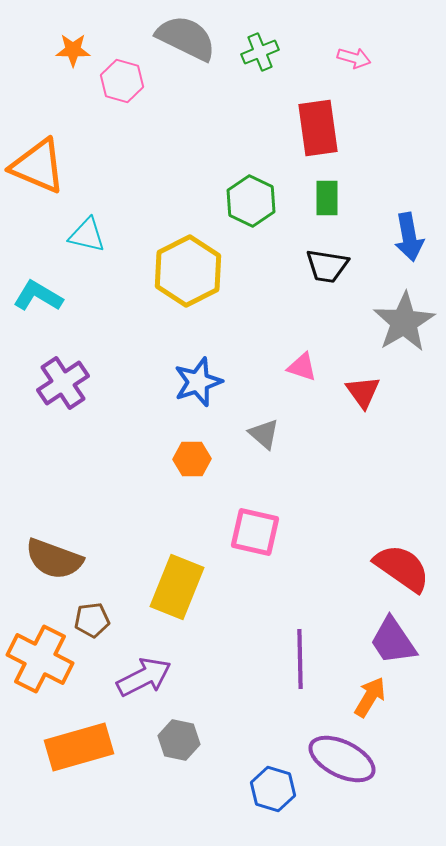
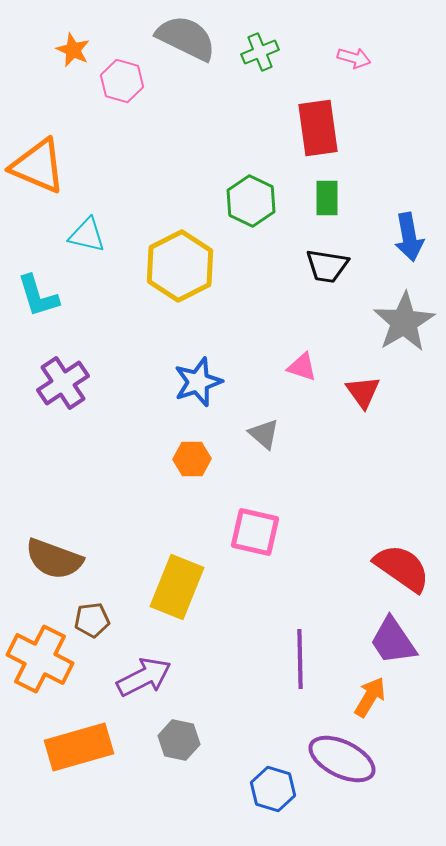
orange star: rotated 24 degrees clockwise
yellow hexagon: moved 8 px left, 5 px up
cyan L-shape: rotated 138 degrees counterclockwise
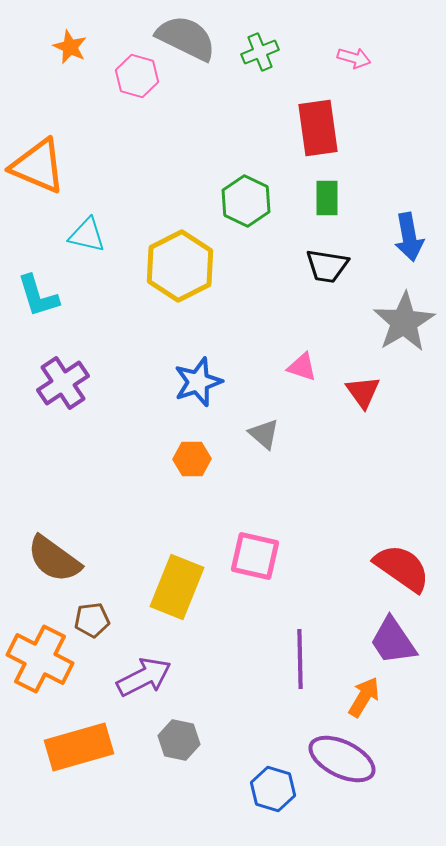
orange star: moved 3 px left, 3 px up
pink hexagon: moved 15 px right, 5 px up
green hexagon: moved 5 px left
pink square: moved 24 px down
brown semicircle: rotated 16 degrees clockwise
orange arrow: moved 6 px left
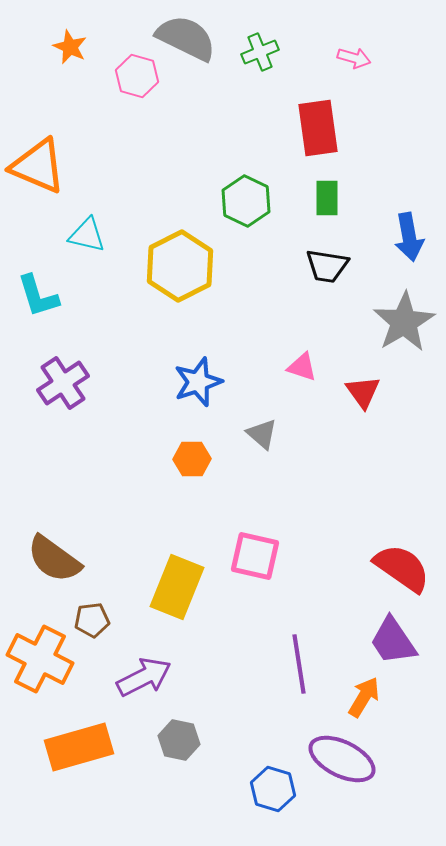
gray triangle: moved 2 px left
purple line: moved 1 px left, 5 px down; rotated 8 degrees counterclockwise
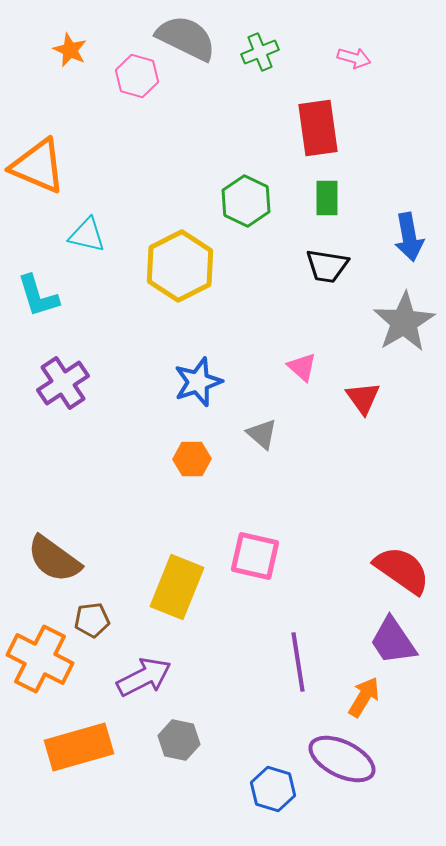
orange star: moved 3 px down
pink triangle: rotated 24 degrees clockwise
red triangle: moved 6 px down
red semicircle: moved 2 px down
purple line: moved 1 px left, 2 px up
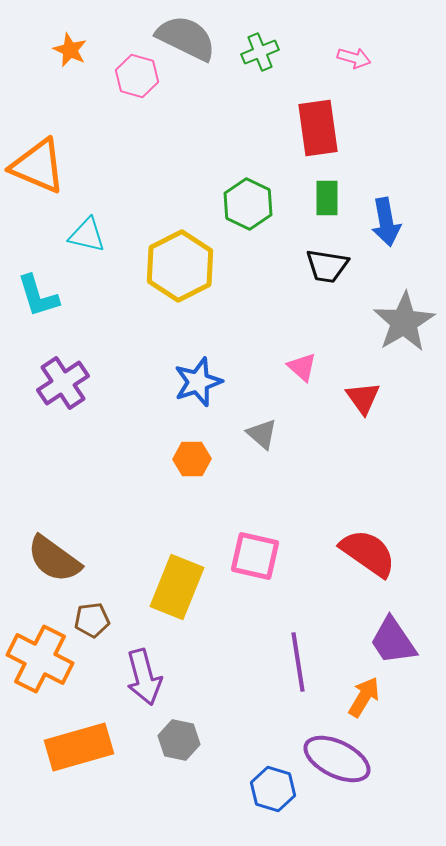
green hexagon: moved 2 px right, 3 px down
blue arrow: moved 23 px left, 15 px up
red semicircle: moved 34 px left, 17 px up
purple arrow: rotated 102 degrees clockwise
purple ellipse: moved 5 px left
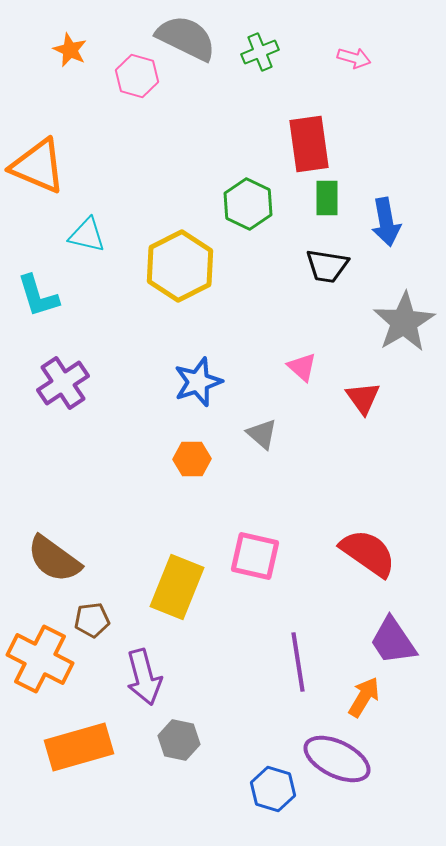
red rectangle: moved 9 px left, 16 px down
